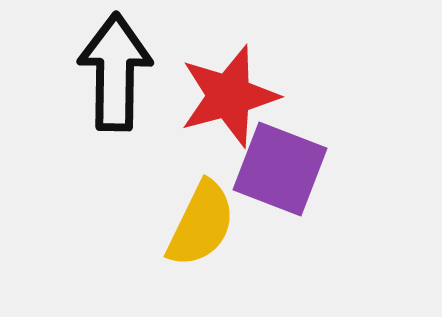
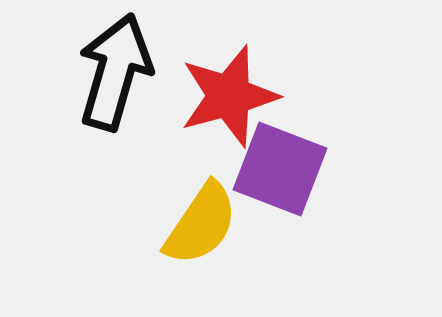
black arrow: rotated 15 degrees clockwise
yellow semicircle: rotated 8 degrees clockwise
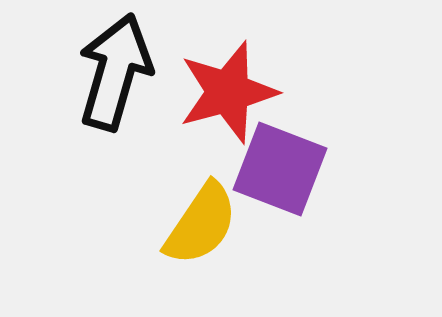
red star: moved 1 px left, 4 px up
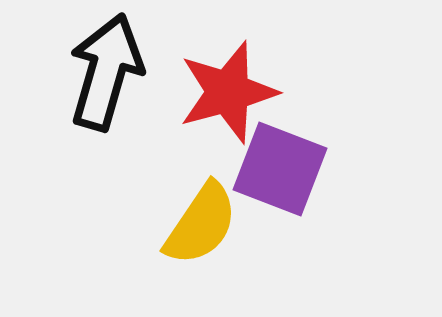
black arrow: moved 9 px left
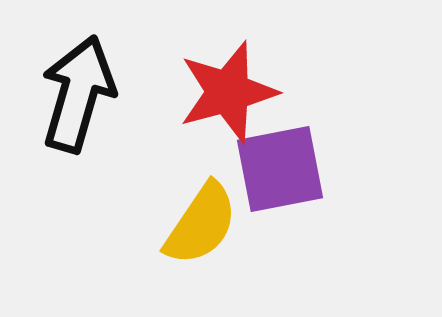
black arrow: moved 28 px left, 22 px down
purple square: rotated 32 degrees counterclockwise
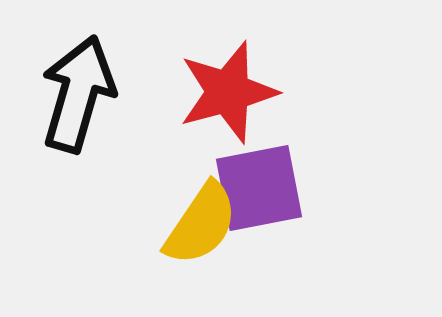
purple square: moved 21 px left, 19 px down
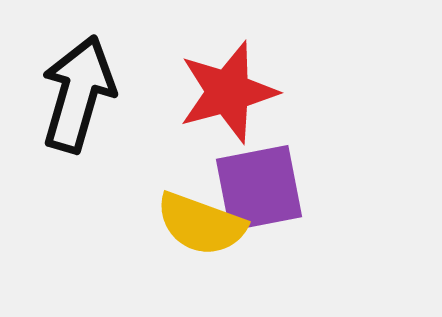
yellow semicircle: rotated 76 degrees clockwise
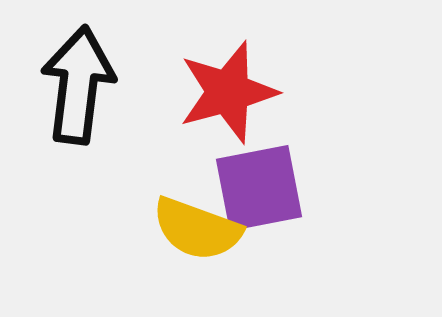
black arrow: moved 9 px up; rotated 9 degrees counterclockwise
yellow semicircle: moved 4 px left, 5 px down
